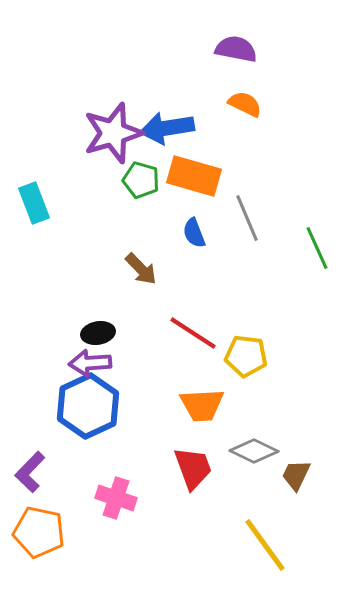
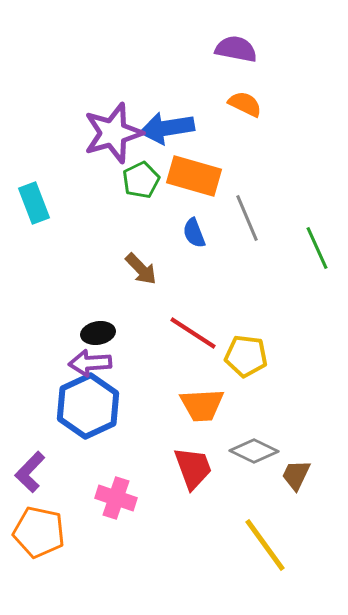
green pentagon: rotated 30 degrees clockwise
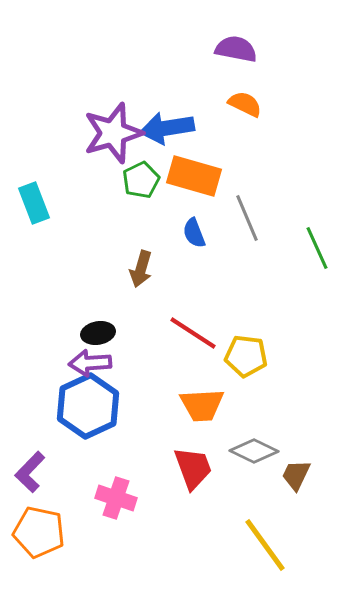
brown arrow: rotated 60 degrees clockwise
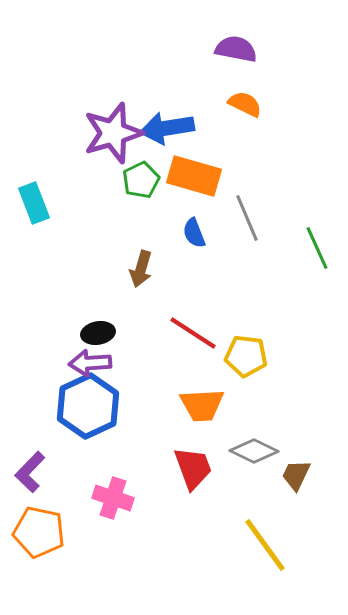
pink cross: moved 3 px left
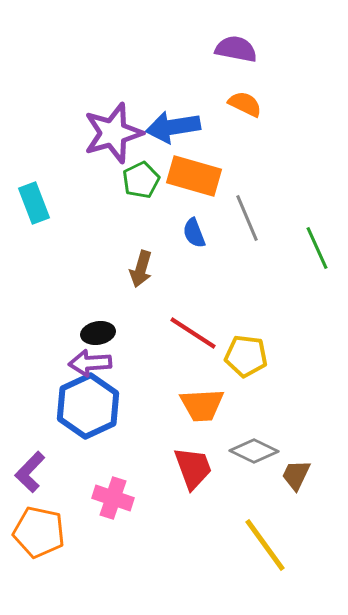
blue arrow: moved 6 px right, 1 px up
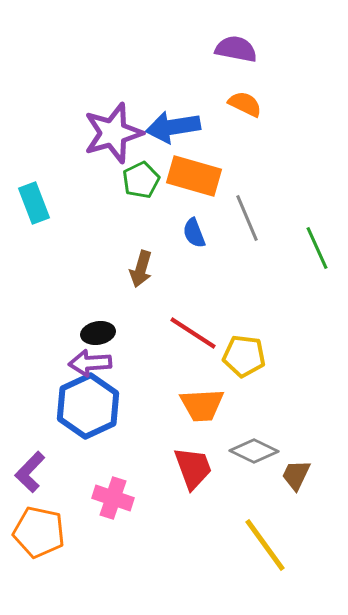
yellow pentagon: moved 2 px left
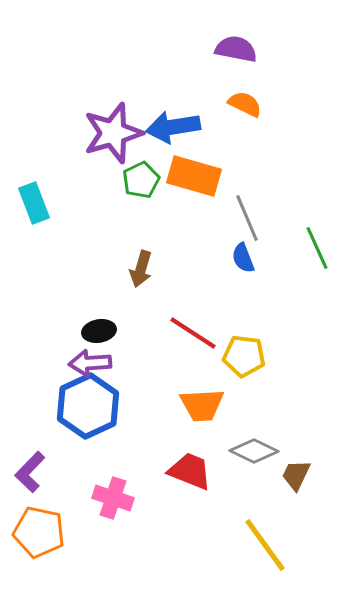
blue semicircle: moved 49 px right, 25 px down
black ellipse: moved 1 px right, 2 px up
red trapezoid: moved 3 px left, 3 px down; rotated 48 degrees counterclockwise
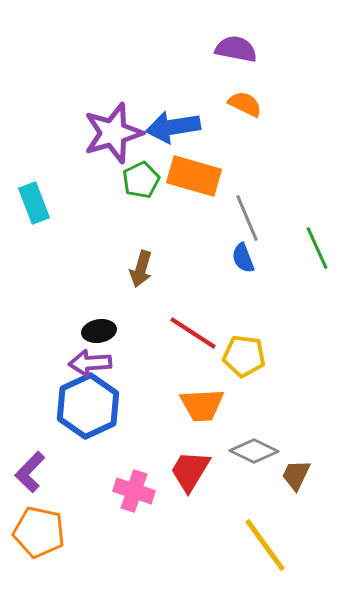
red trapezoid: rotated 81 degrees counterclockwise
pink cross: moved 21 px right, 7 px up
